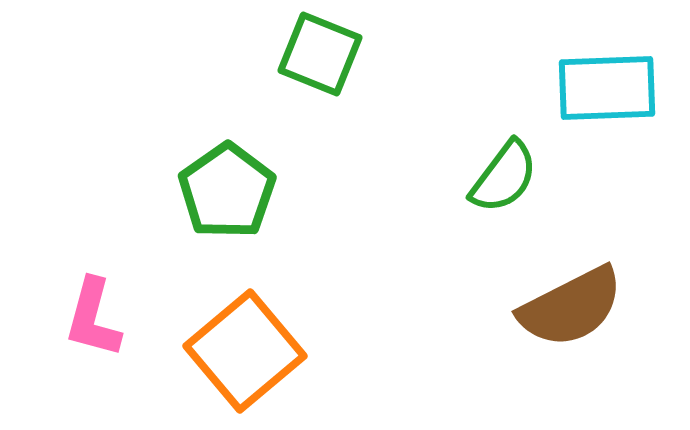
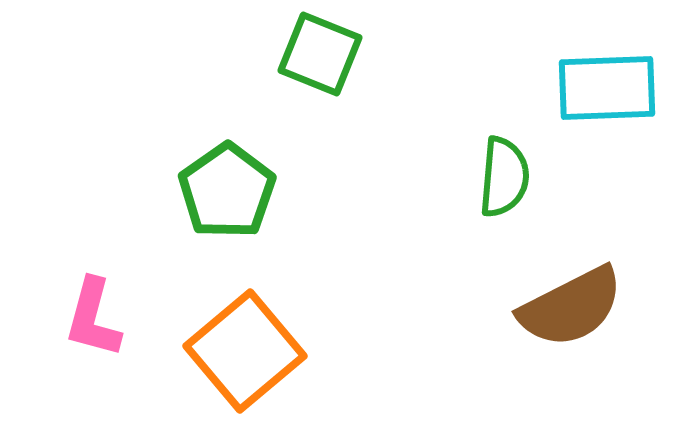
green semicircle: rotated 32 degrees counterclockwise
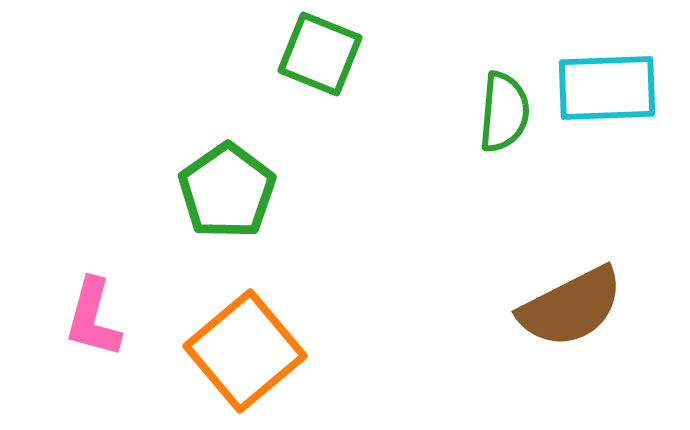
green semicircle: moved 65 px up
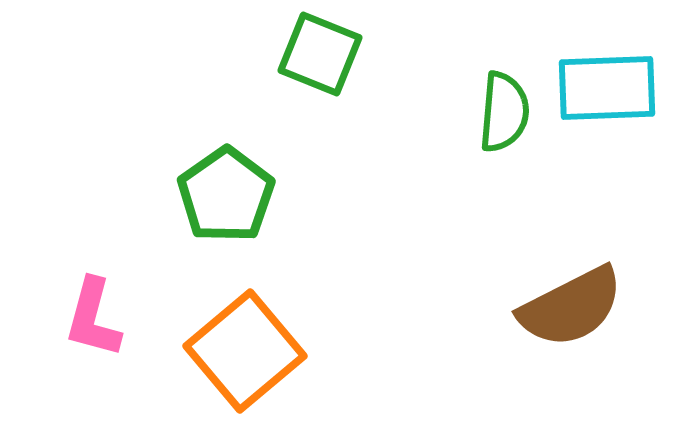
green pentagon: moved 1 px left, 4 px down
